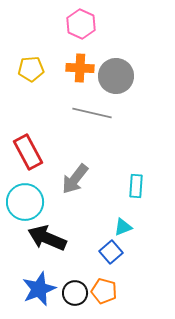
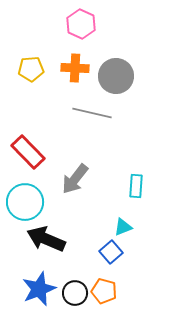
orange cross: moved 5 px left
red rectangle: rotated 16 degrees counterclockwise
black arrow: moved 1 px left, 1 px down
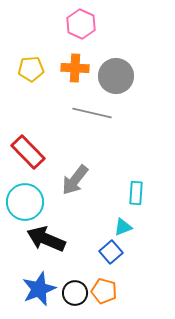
gray arrow: moved 1 px down
cyan rectangle: moved 7 px down
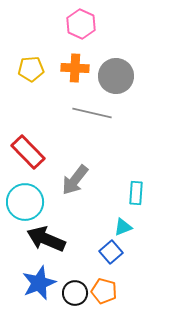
blue star: moved 6 px up
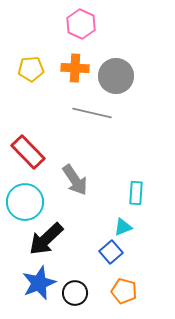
gray arrow: rotated 72 degrees counterclockwise
black arrow: rotated 66 degrees counterclockwise
orange pentagon: moved 20 px right
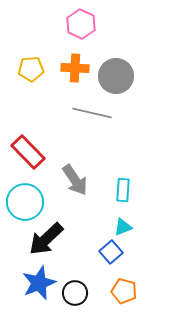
cyan rectangle: moved 13 px left, 3 px up
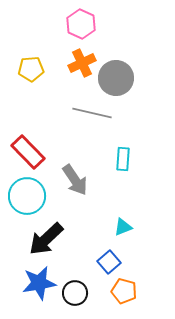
orange cross: moved 7 px right, 5 px up; rotated 28 degrees counterclockwise
gray circle: moved 2 px down
cyan rectangle: moved 31 px up
cyan circle: moved 2 px right, 6 px up
blue square: moved 2 px left, 10 px down
blue star: rotated 12 degrees clockwise
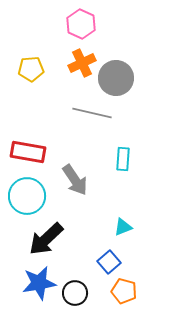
red rectangle: rotated 36 degrees counterclockwise
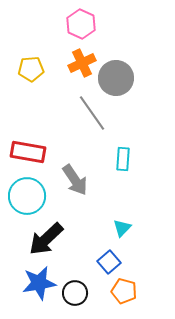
gray line: rotated 42 degrees clockwise
cyan triangle: moved 1 px left, 1 px down; rotated 24 degrees counterclockwise
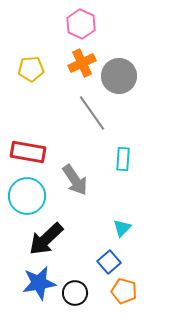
gray circle: moved 3 px right, 2 px up
